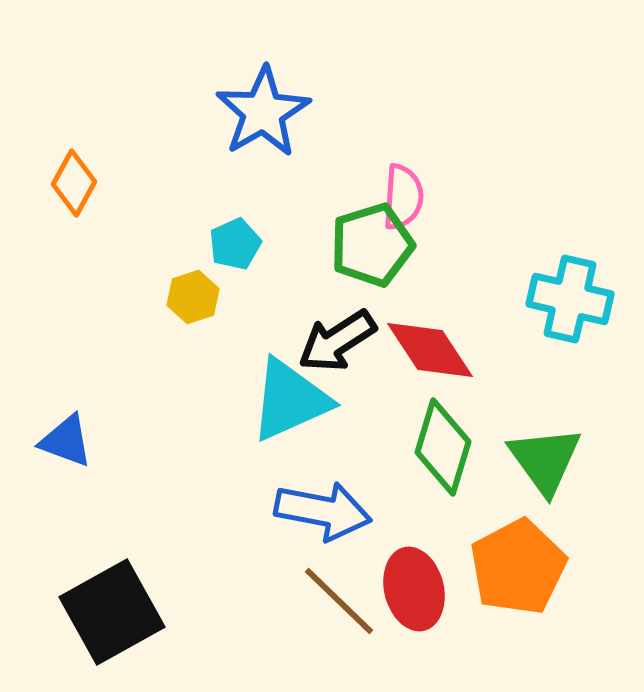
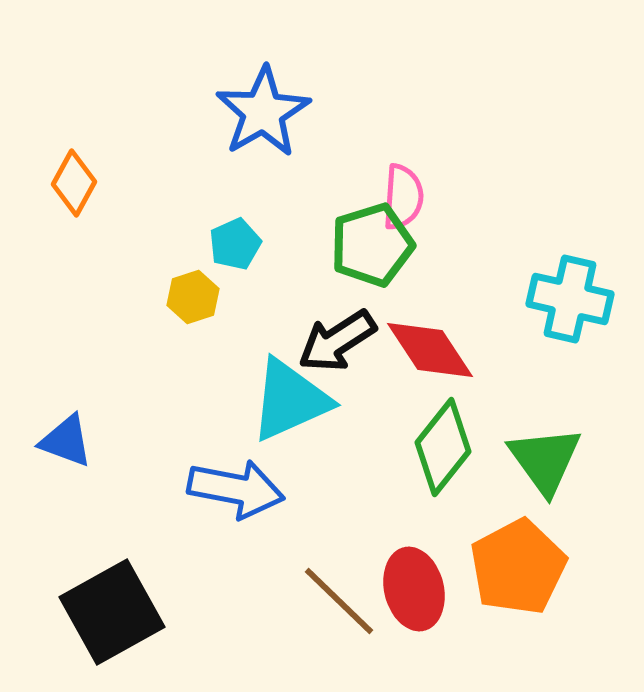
green diamond: rotated 22 degrees clockwise
blue arrow: moved 87 px left, 22 px up
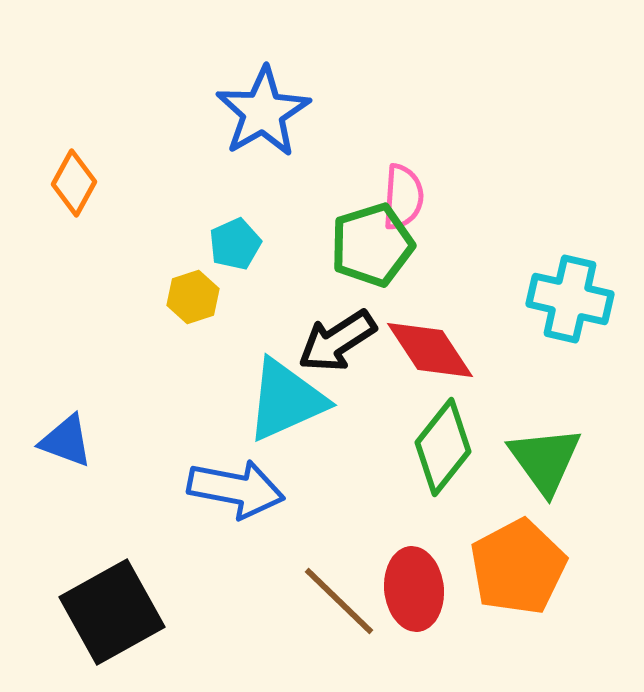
cyan triangle: moved 4 px left
red ellipse: rotated 8 degrees clockwise
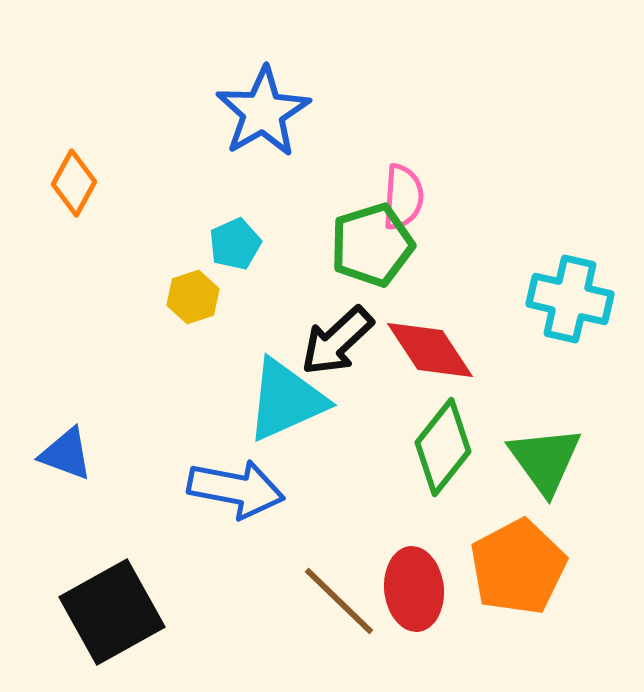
black arrow: rotated 10 degrees counterclockwise
blue triangle: moved 13 px down
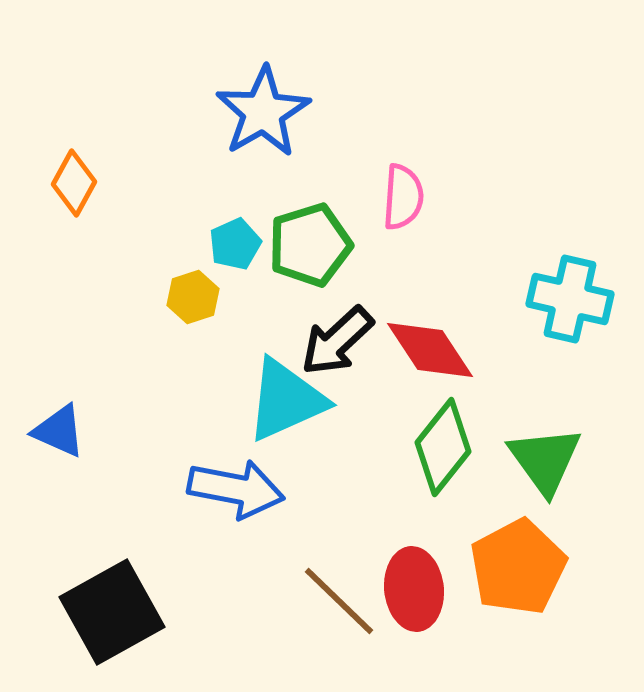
green pentagon: moved 62 px left
blue triangle: moved 7 px left, 23 px up; rotated 4 degrees clockwise
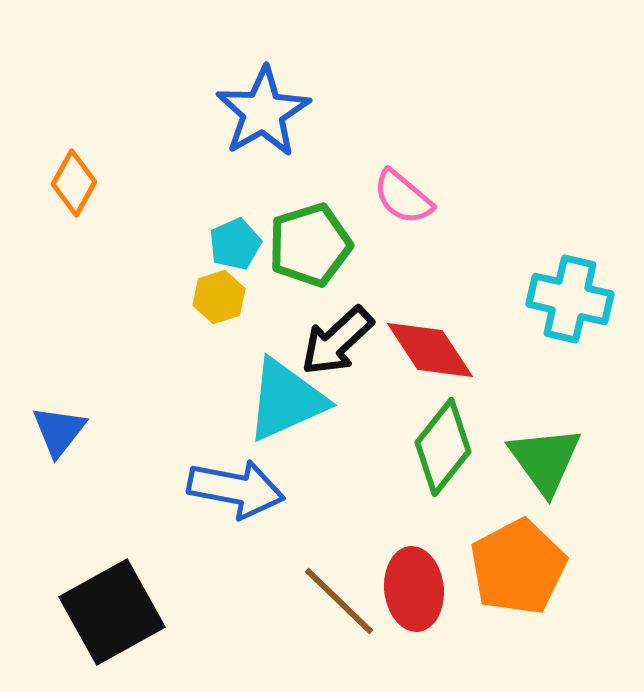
pink semicircle: rotated 126 degrees clockwise
yellow hexagon: moved 26 px right
blue triangle: rotated 44 degrees clockwise
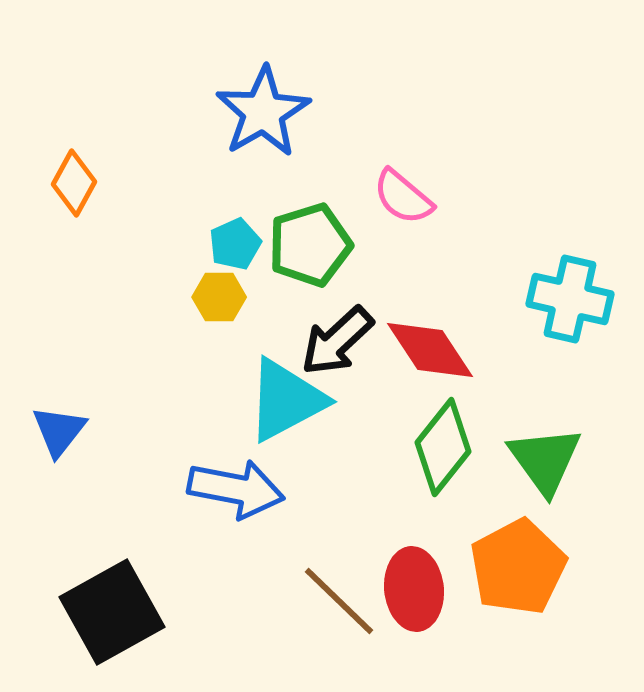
yellow hexagon: rotated 18 degrees clockwise
cyan triangle: rotated 4 degrees counterclockwise
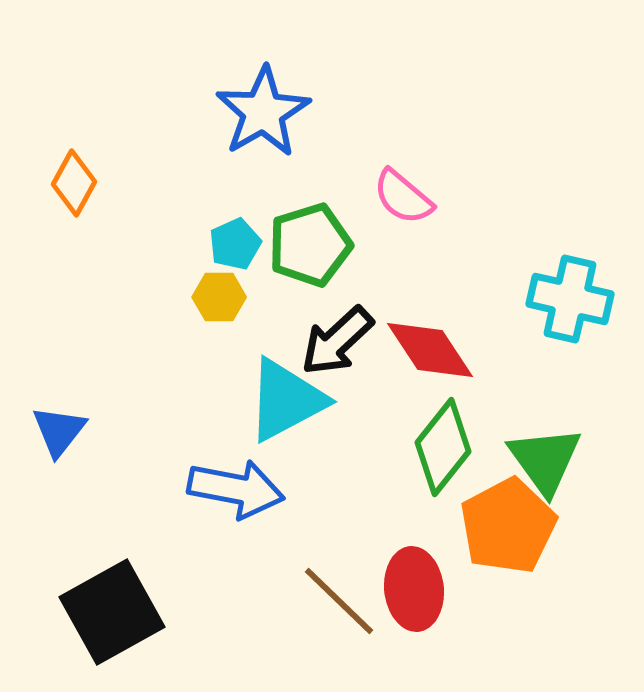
orange pentagon: moved 10 px left, 41 px up
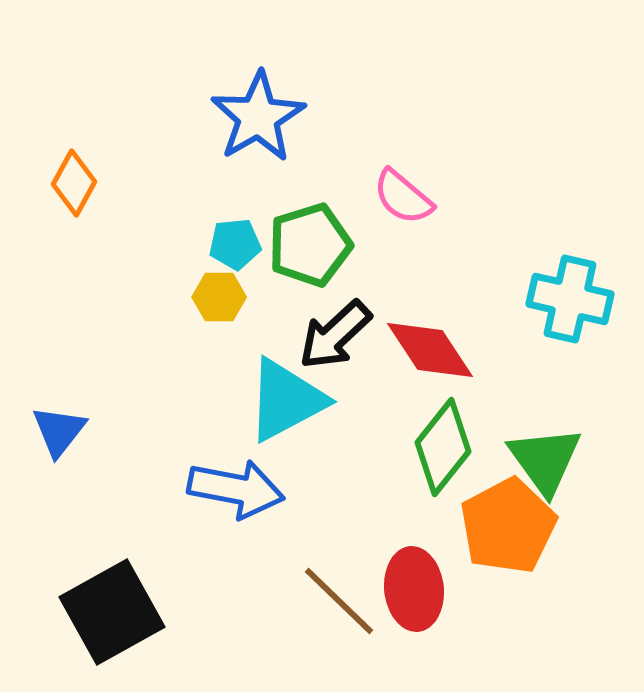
blue star: moved 5 px left, 5 px down
cyan pentagon: rotated 18 degrees clockwise
black arrow: moved 2 px left, 6 px up
